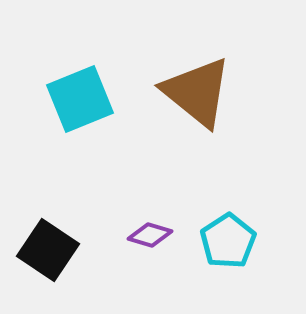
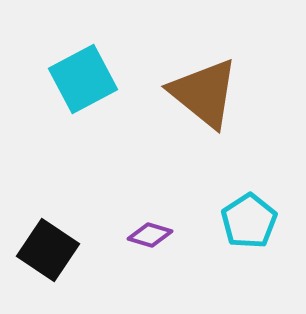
brown triangle: moved 7 px right, 1 px down
cyan square: moved 3 px right, 20 px up; rotated 6 degrees counterclockwise
cyan pentagon: moved 21 px right, 20 px up
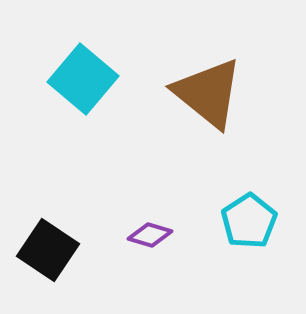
cyan square: rotated 22 degrees counterclockwise
brown triangle: moved 4 px right
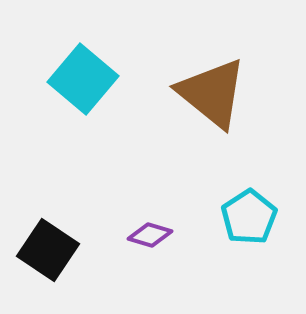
brown triangle: moved 4 px right
cyan pentagon: moved 4 px up
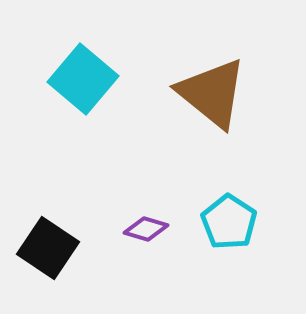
cyan pentagon: moved 20 px left, 5 px down; rotated 6 degrees counterclockwise
purple diamond: moved 4 px left, 6 px up
black square: moved 2 px up
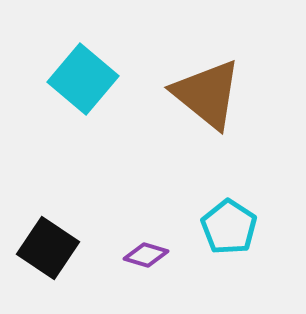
brown triangle: moved 5 px left, 1 px down
cyan pentagon: moved 5 px down
purple diamond: moved 26 px down
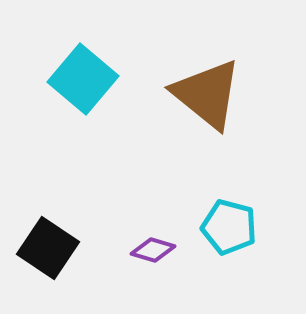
cyan pentagon: rotated 18 degrees counterclockwise
purple diamond: moved 7 px right, 5 px up
